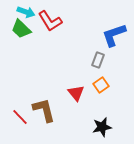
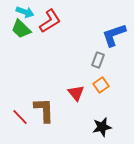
cyan arrow: moved 1 px left
red L-shape: rotated 90 degrees counterclockwise
brown L-shape: rotated 12 degrees clockwise
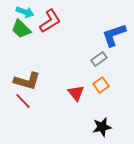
gray rectangle: moved 1 px right, 1 px up; rotated 35 degrees clockwise
brown L-shape: moved 17 px left, 29 px up; rotated 108 degrees clockwise
red line: moved 3 px right, 16 px up
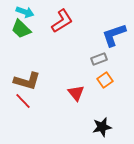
red L-shape: moved 12 px right
gray rectangle: rotated 14 degrees clockwise
orange square: moved 4 px right, 5 px up
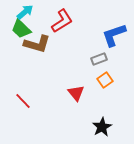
cyan arrow: rotated 60 degrees counterclockwise
brown L-shape: moved 10 px right, 37 px up
black star: rotated 18 degrees counterclockwise
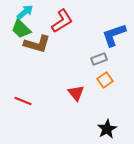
red line: rotated 24 degrees counterclockwise
black star: moved 5 px right, 2 px down
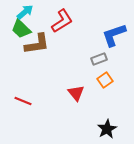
brown L-shape: rotated 24 degrees counterclockwise
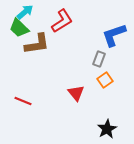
green trapezoid: moved 2 px left, 1 px up
gray rectangle: rotated 49 degrees counterclockwise
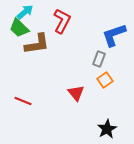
red L-shape: rotated 30 degrees counterclockwise
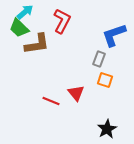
orange square: rotated 35 degrees counterclockwise
red line: moved 28 px right
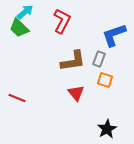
brown L-shape: moved 36 px right, 17 px down
red line: moved 34 px left, 3 px up
